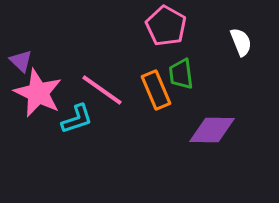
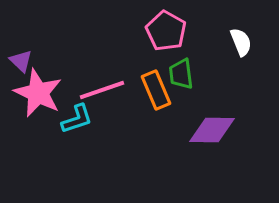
pink pentagon: moved 5 px down
pink line: rotated 54 degrees counterclockwise
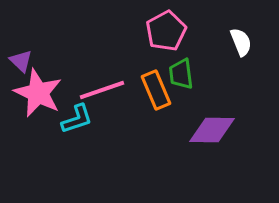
pink pentagon: rotated 15 degrees clockwise
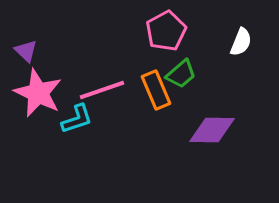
white semicircle: rotated 44 degrees clockwise
purple triangle: moved 5 px right, 10 px up
green trapezoid: rotated 124 degrees counterclockwise
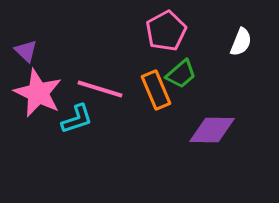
pink line: moved 2 px left, 1 px up; rotated 36 degrees clockwise
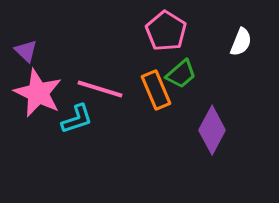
pink pentagon: rotated 12 degrees counterclockwise
purple diamond: rotated 63 degrees counterclockwise
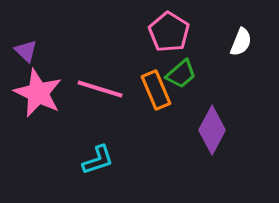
pink pentagon: moved 3 px right, 1 px down
cyan L-shape: moved 21 px right, 41 px down
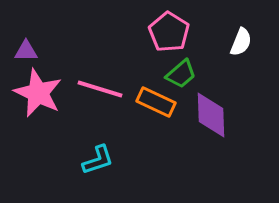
purple triangle: rotated 45 degrees counterclockwise
orange rectangle: moved 12 px down; rotated 42 degrees counterclockwise
purple diamond: moved 1 px left, 15 px up; rotated 30 degrees counterclockwise
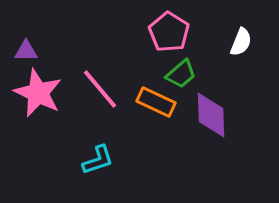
pink line: rotated 33 degrees clockwise
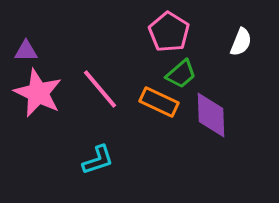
orange rectangle: moved 3 px right
